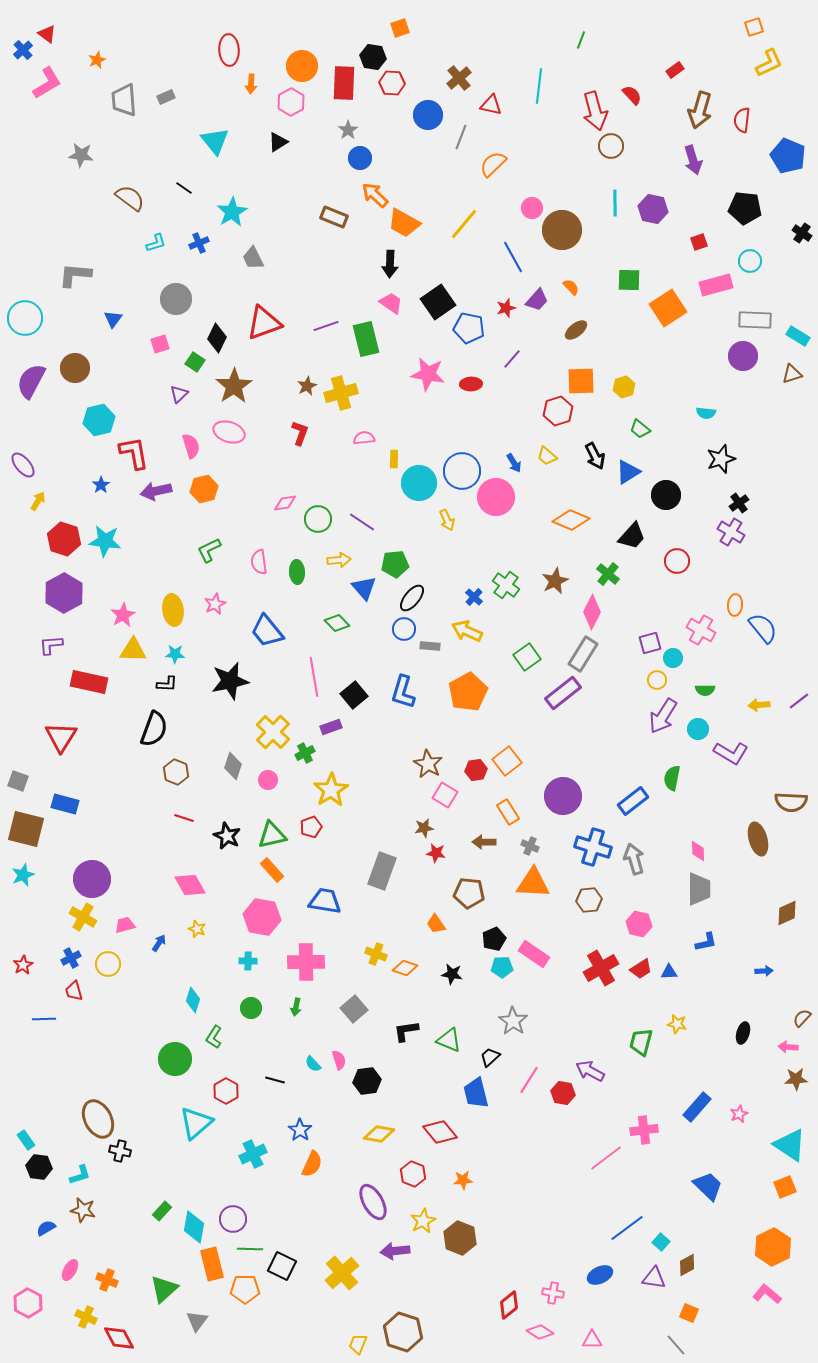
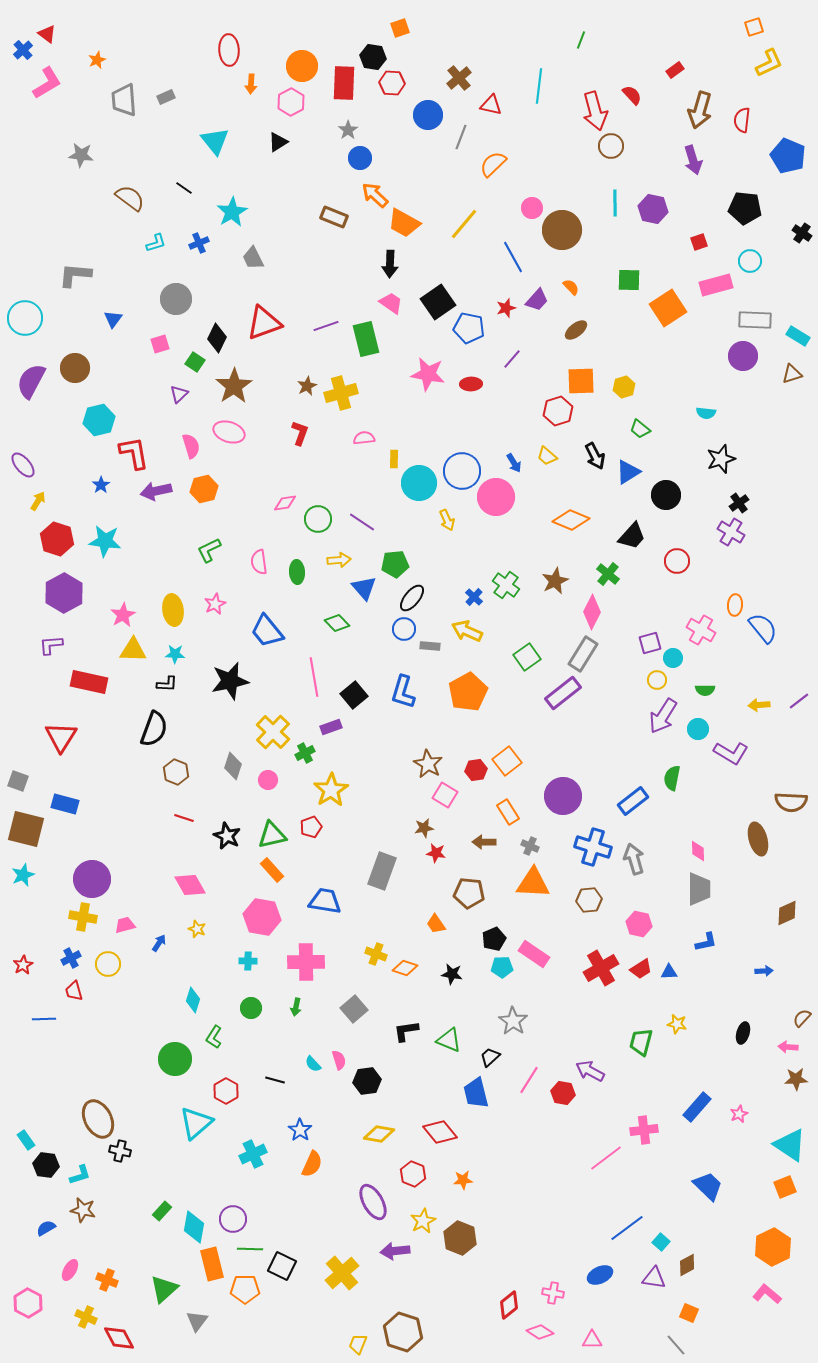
red hexagon at (64, 539): moved 7 px left
yellow cross at (83, 917): rotated 20 degrees counterclockwise
black hexagon at (39, 1167): moved 7 px right, 2 px up
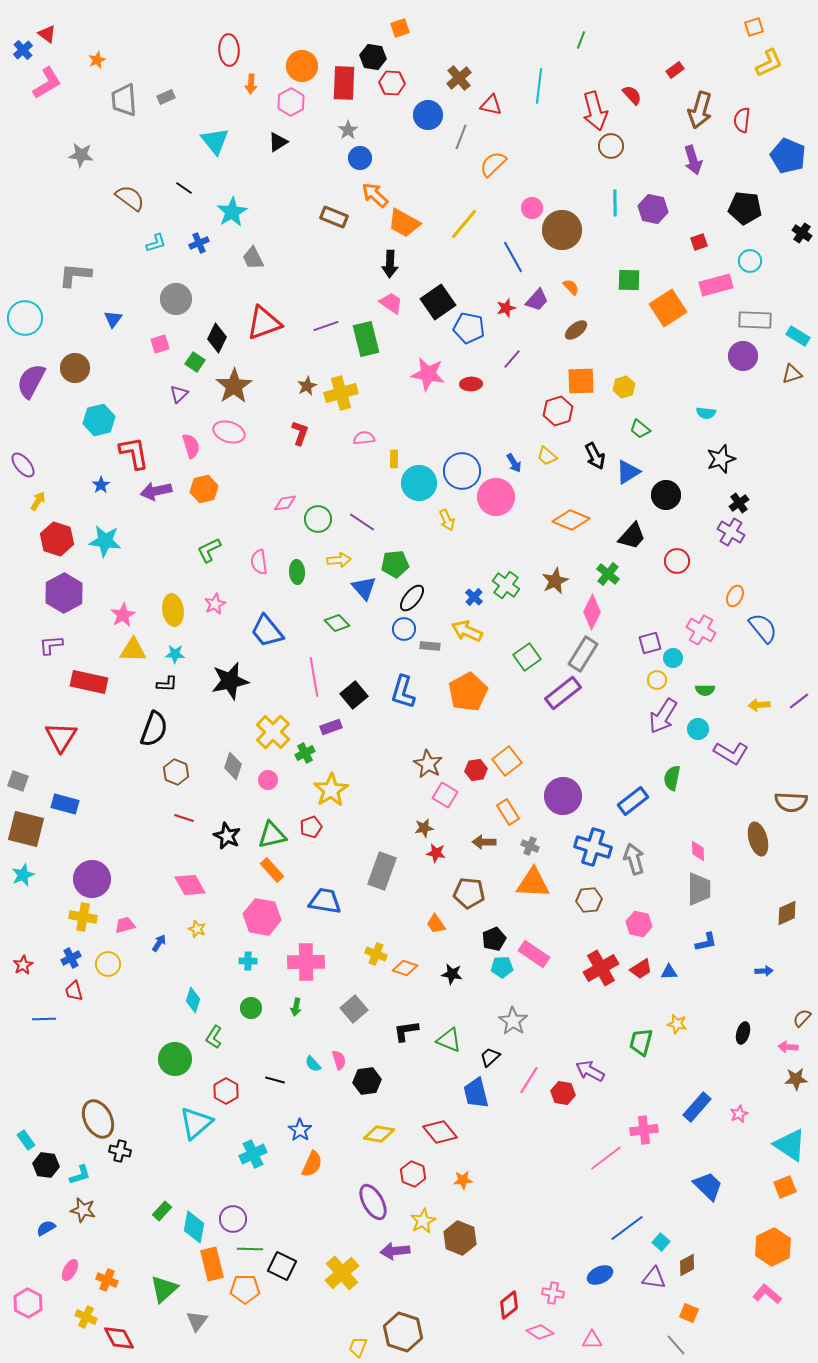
orange ellipse at (735, 605): moved 9 px up; rotated 20 degrees clockwise
yellow trapezoid at (358, 1344): moved 3 px down
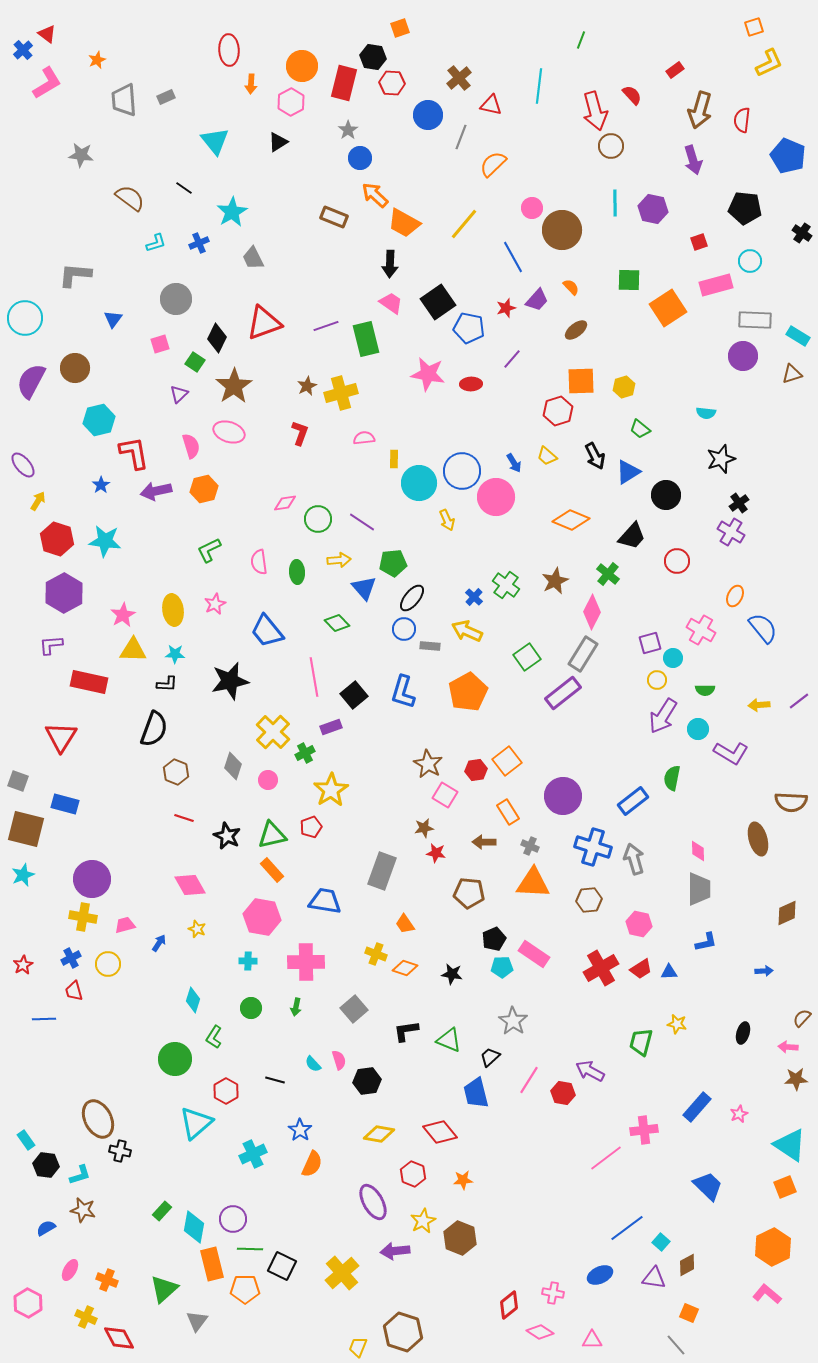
red rectangle at (344, 83): rotated 12 degrees clockwise
green pentagon at (395, 564): moved 2 px left, 1 px up
orange trapezoid at (436, 924): moved 31 px left
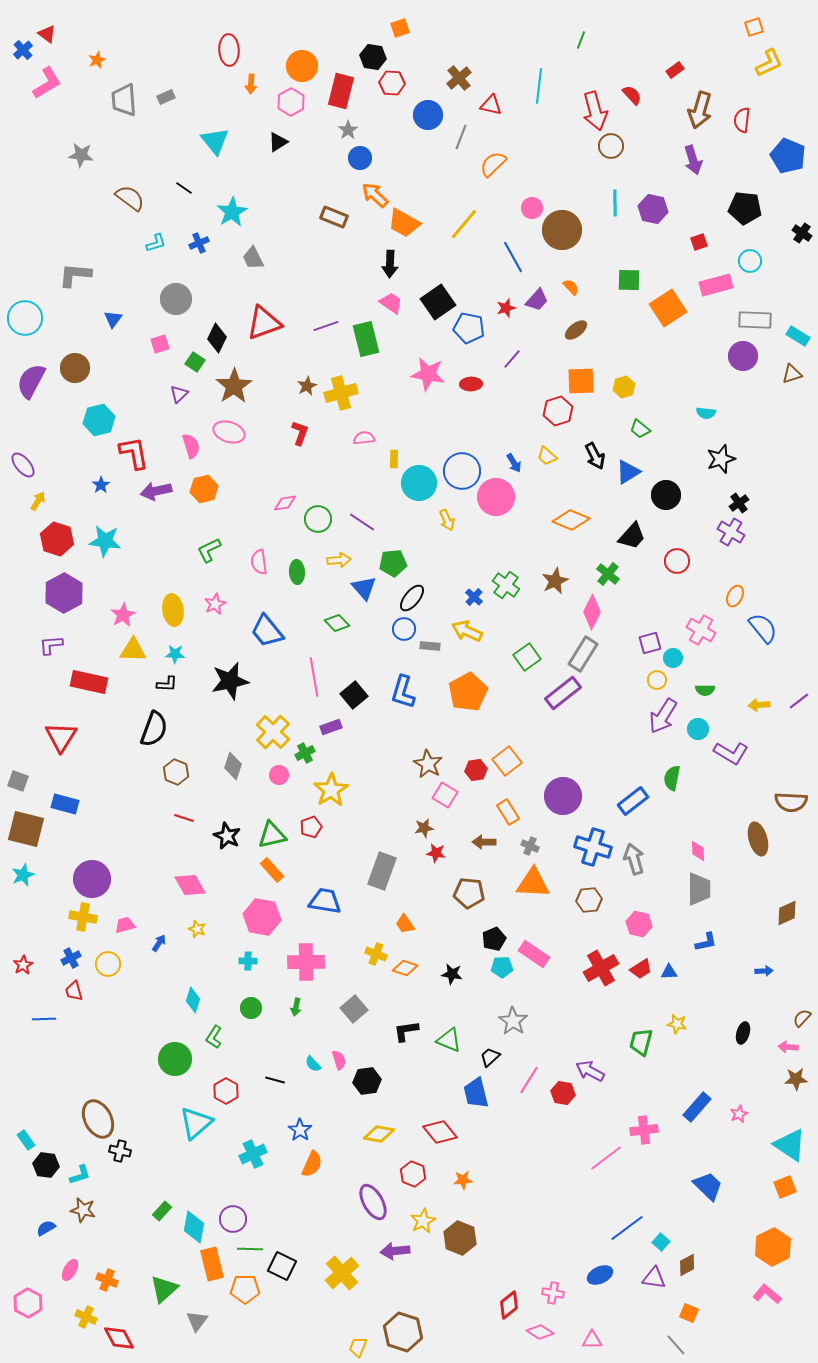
red rectangle at (344, 83): moved 3 px left, 8 px down
pink circle at (268, 780): moved 11 px right, 5 px up
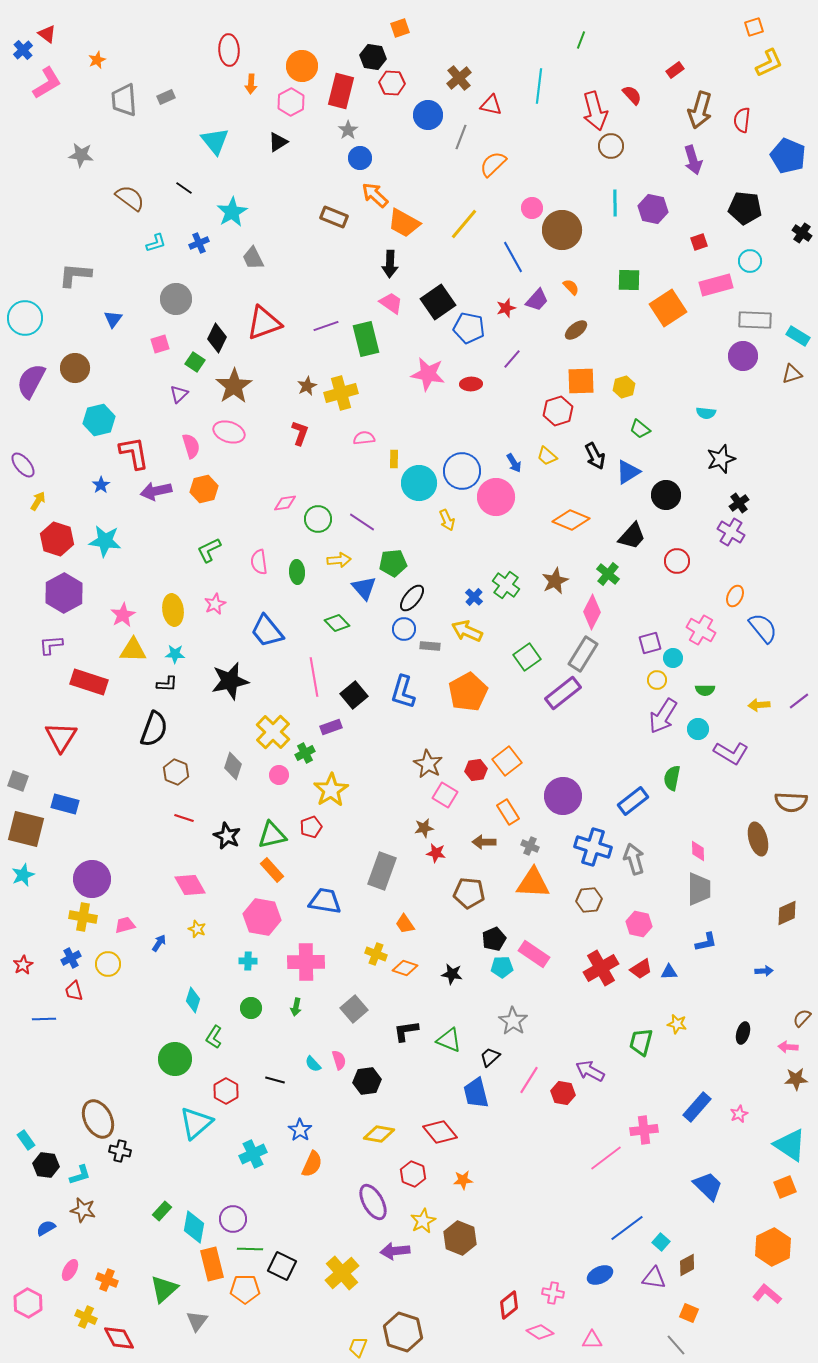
red rectangle at (89, 682): rotated 6 degrees clockwise
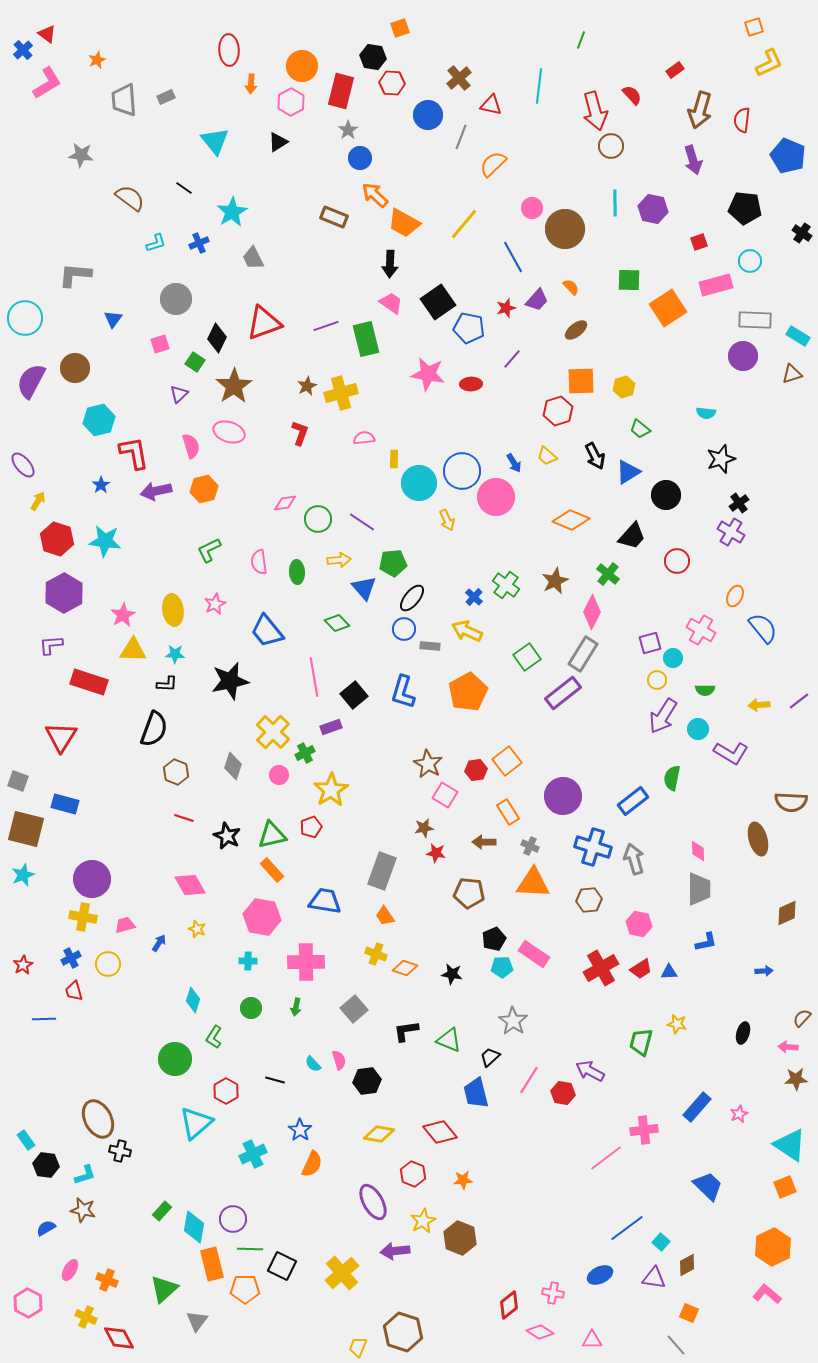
brown circle at (562, 230): moved 3 px right, 1 px up
orange trapezoid at (405, 924): moved 20 px left, 8 px up
cyan L-shape at (80, 1175): moved 5 px right
